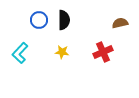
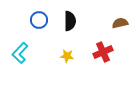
black semicircle: moved 6 px right, 1 px down
yellow star: moved 5 px right, 4 px down
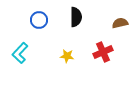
black semicircle: moved 6 px right, 4 px up
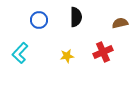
yellow star: rotated 16 degrees counterclockwise
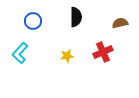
blue circle: moved 6 px left, 1 px down
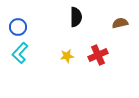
blue circle: moved 15 px left, 6 px down
red cross: moved 5 px left, 3 px down
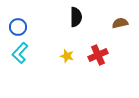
yellow star: rotated 24 degrees clockwise
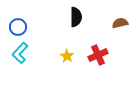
yellow star: rotated 16 degrees clockwise
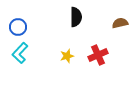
yellow star: rotated 24 degrees clockwise
